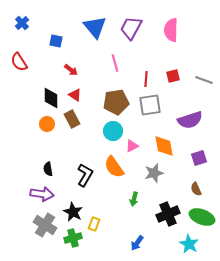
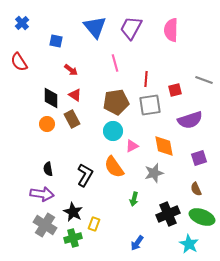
red square: moved 2 px right, 14 px down
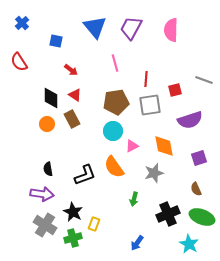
black L-shape: rotated 40 degrees clockwise
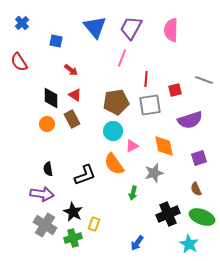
pink line: moved 7 px right, 5 px up; rotated 36 degrees clockwise
orange semicircle: moved 3 px up
green arrow: moved 1 px left, 6 px up
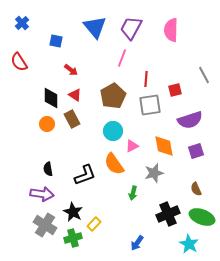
gray line: moved 5 px up; rotated 42 degrees clockwise
brown pentagon: moved 3 px left, 6 px up; rotated 20 degrees counterclockwise
purple square: moved 3 px left, 7 px up
yellow rectangle: rotated 24 degrees clockwise
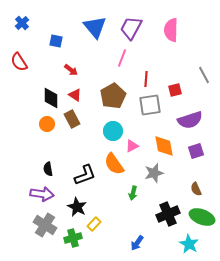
black star: moved 4 px right, 5 px up
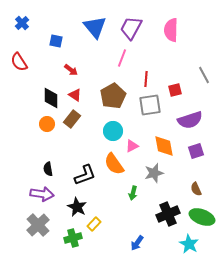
brown rectangle: rotated 66 degrees clockwise
gray cross: moved 7 px left; rotated 15 degrees clockwise
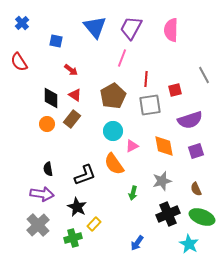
gray star: moved 8 px right, 8 px down
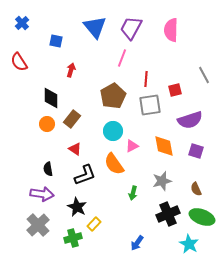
red arrow: rotated 112 degrees counterclockwise
red triangle: moved 54 px down
purple square: rotated 35 degrees clockwise
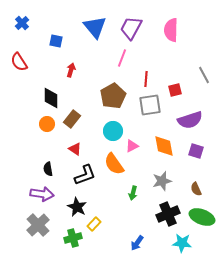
cyan star: moved 7 px left, 1 px up; rotated 24 degrees counterclockwise
